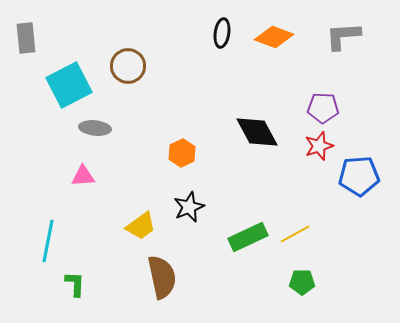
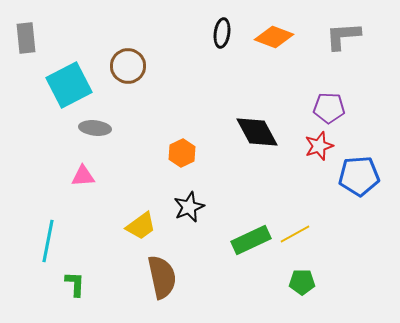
purple pentagon: moved 6 px right
green rectangle: moved 3 px right, 3 px down
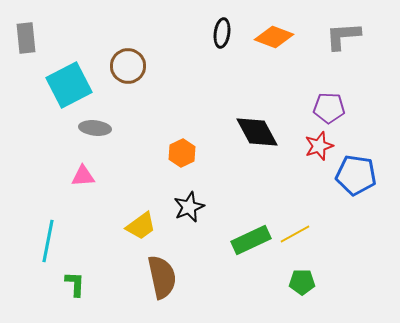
blue pentagon: moved 3 px left, 1 px up; rotated 12 degrees clockwise
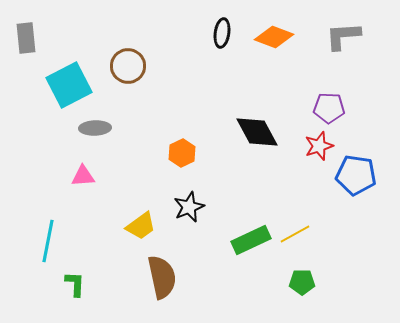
gray ellipse: rotated 8 degrees counterclockwise
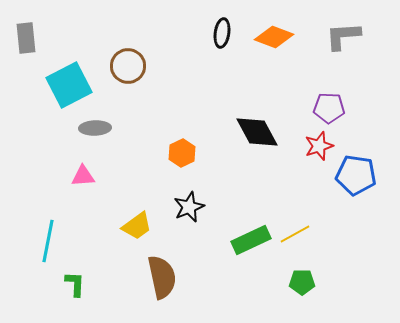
yellow trapezoid: moved 4 px left
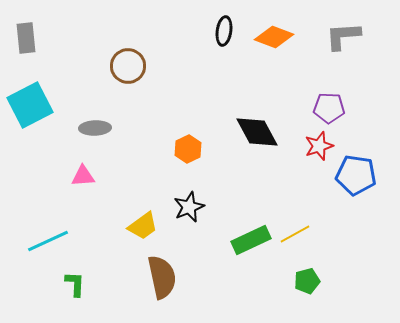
black ellipse: moved 2 px right, 2 px up
cyan square: moved 39 px left, 20 px down
orange hexagon: moved 6 px right, 4 px up
yellow trapezoid: moved 6 px right
cyan line: rotated 54 degrees clockwise
green pentagon: moved 5 px right, 1 px up; rotated 15 degrees counterclockwise
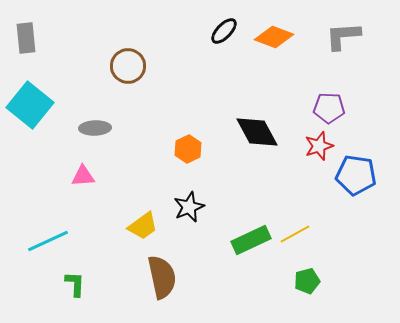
black ellipse: rotated 36 degrees clockwise
cyan square: rotated 24 degrees counterclockwise
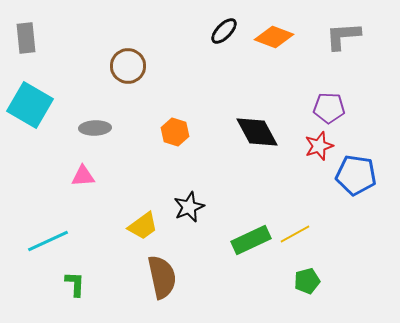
cyan square: rotated 9 degrees counterclockwise
orange hexagon: moved 13 px left, 17 px up; rotated 16 degrees counterclockwise
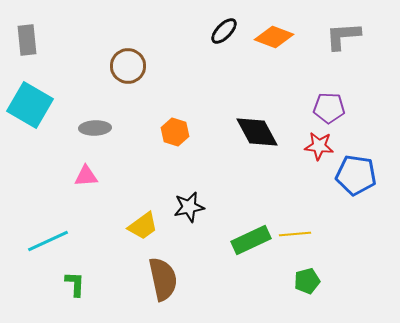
gray rectangle: moved 1 px right, 2 px down
red star: rotated 24 degrees clockwise
pink triangle: moved 3 px right
black star: rotated 12 degrees clockwise
yellow line: rotated 24 degrees clockwise
brown semicircle: moved 1 px right, 2 px down
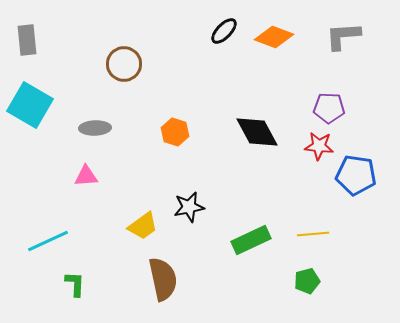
brown circle: moved 4 px left, 2 px up
yellow line: moved 18 px right
